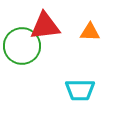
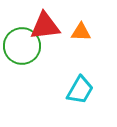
orange triangle: moved 9 px left
cyan trapezoid: rotated 60 degrees counterclockwise
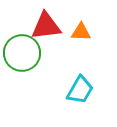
red triangle: moved 1 px right
green circle: moved 7 px down
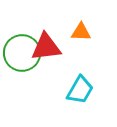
red triangle: moved 21 px down
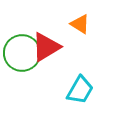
orange triangle: moved 1 px left, 8 px up; rotated 30 degrees clockwise
red triangle: rotated 24 degrees counterclockwise
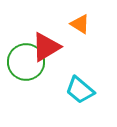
green circle: moved 4 px right, 9 px down
cyan trapezoid: rotated 100 degrees clockwise
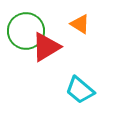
green circle: moved 31 px up
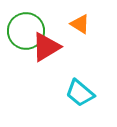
cyan trapezoid: moved 3 px down
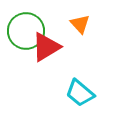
orange triangle: rotated 15 degrees clockwise
